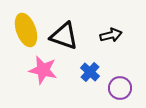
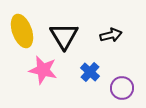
yellow ellipse: moved 4 px left, 1 px down
black triangle: rotated 40 degrees clockwise
purple circle: moved 2 px right
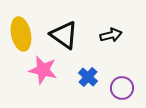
yellow ellipse: moved 1 px left, 3 px down; rotated 8 degrees clockwise
black triangle: moved 1 px up; rotated 24 degrees counterclockwise
blue cross: moved 2 px left, 5 px down
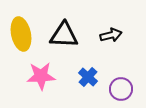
black triangle: rotated 32 degrees counterclockwise
pink star: moved 2 px left, 6 px down; rotated 16 degrees counterclockwise
purple circle: moved 1 px left, 1 px down
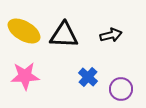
yellow ellipse: moved 3 px right, 3 px up; rotated 48 degrees counterclockwise
pink star: moved 16 px left
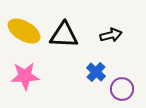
blue cross: moved 8 px right, 5 px up
purple circle: moved 1 px right
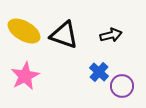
black triangle: rotated 16 degrees clockwise
blue cross: moved 3 px right
pink star: rotated 24 degrees counterclockwise
purple circle: moved 3 px up
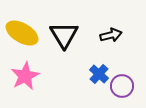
yellow ellipse: moved 2 px left, 2 px down
black triangle: rotated 40 degrees clockwise
blue cross: moved 2 px down
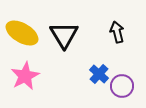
black arrow: moved 6 px right, 3 px up; rotated 90 degrees counterclockwise
